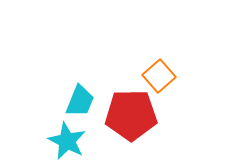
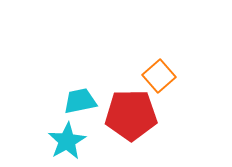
cyan trapezoid: rotated 124 degrees counterclockwise
cyan star: rotated 15 degrees clockwise
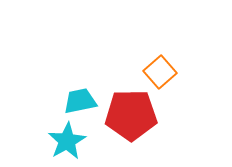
orange square: moved 1 px right, 4 px up
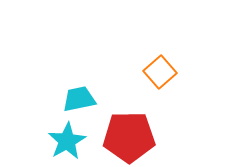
cyan trapezoid: moved 1 px left, 2 px up
red pentagon: moved 2 px left, 22 px down
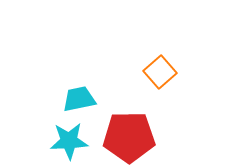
cyan star: moved 2 px right; rotated 27 degrees clockwise
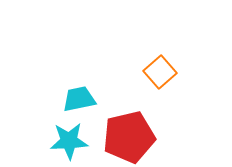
red pentagon: rotated 12 degrees counterclockwise
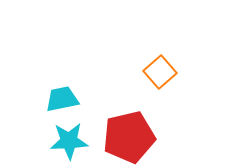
cyan trapezoid: moved 17 px left
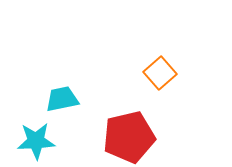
orange square: moved 1 px down
cyan star: moved 33 px left
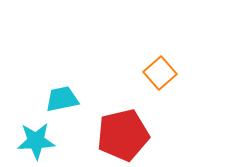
red pentagon: moved 6 px left, 2 px up
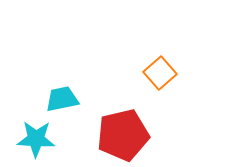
cyan star: moved 2 px up; rotated 6 degrees clockwise
